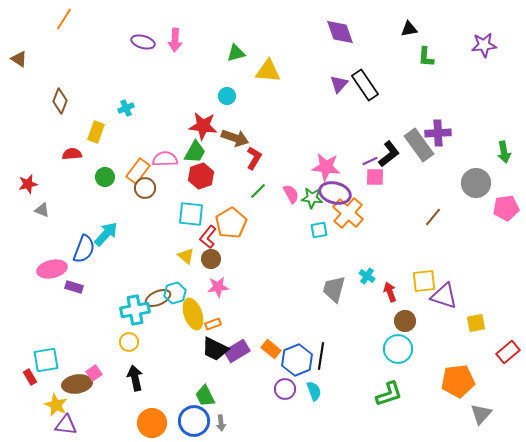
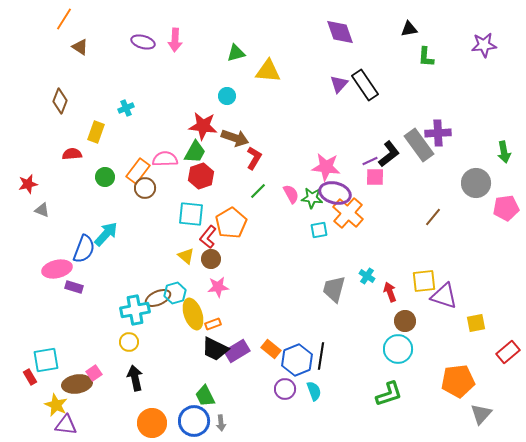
brown triangle at (19, 59): moved 61 px right, 12 px up
pink ellipse at (52, 269): moved 5 px right
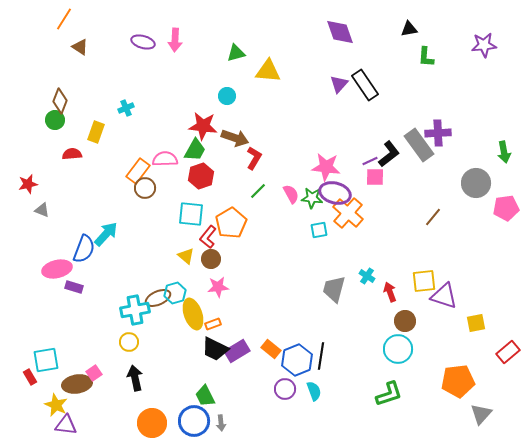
green trapezoid at (195, 152): moved 2 px up
green circle at (105, 177): moved 50 px left, 57 px up
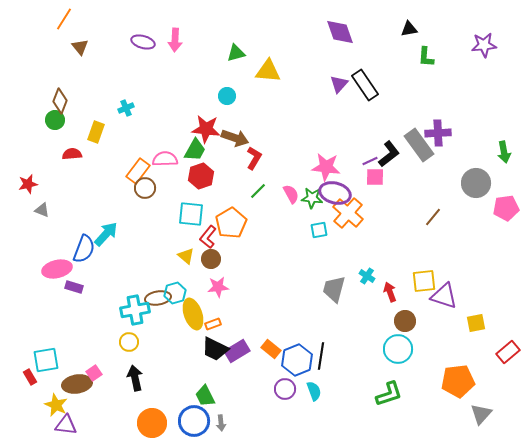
brown triangle at (80, 47): rotated 18 degrees clockwise
red star at (203, 126): moved 3 px right, 3 px down
brown ellipse at (158, 298): rotated 15 degrees clockwise
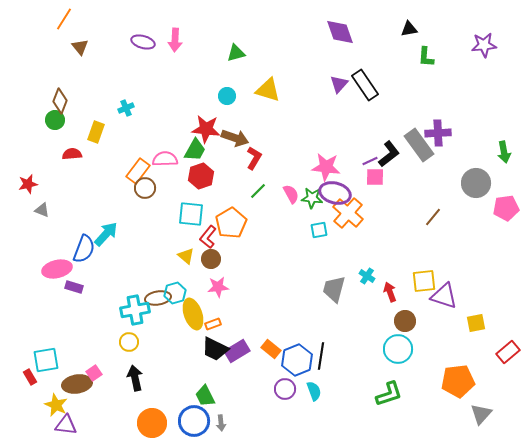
yellow triangle at (268, 71): moved 19 px down; rotated 12 degrees clockwise
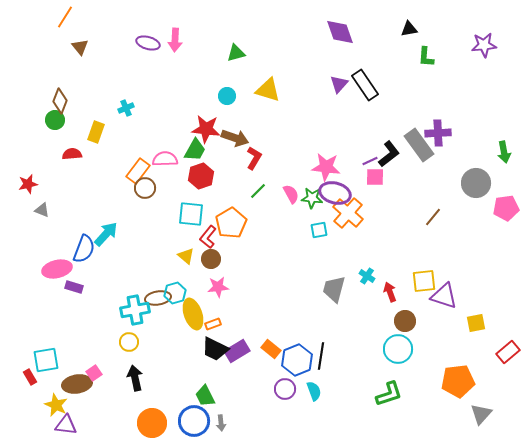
orange line at (64, 19): moved 1 px right, 2 px up
purple ellipse at (143, 42): moved 5 px right, 1 px down
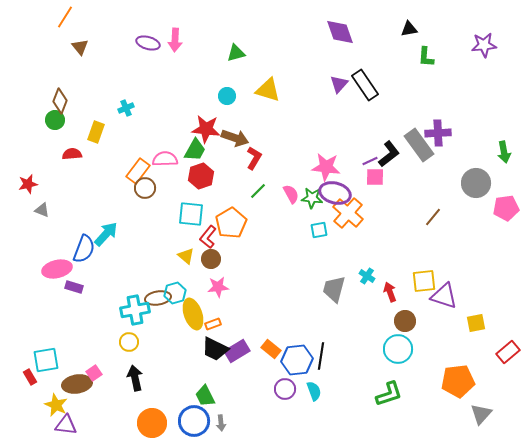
blue hexagon at (297, 360): rotated 16 degrees clockwise
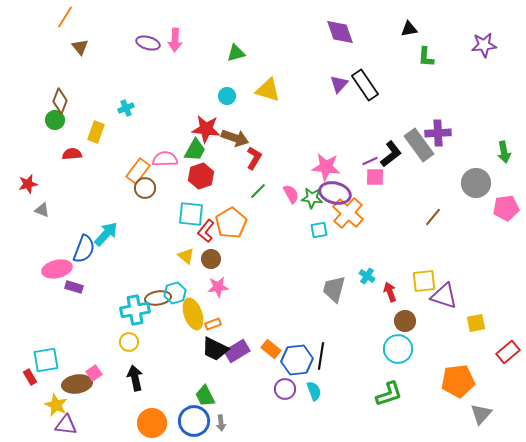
black L-shape at (389, 154): moved 2 px right
red L-shape at (208, 237): moved 2 px left, 6 px up
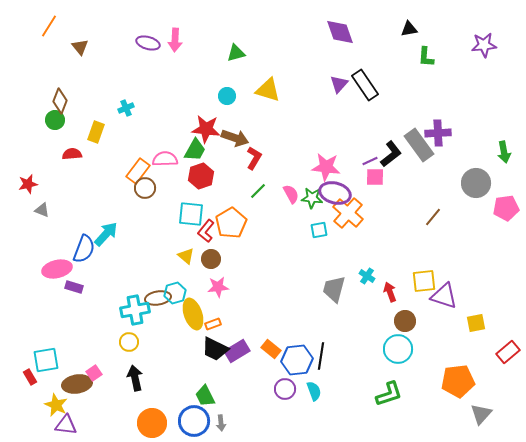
orange line at (65, 17): moved 16 px left, 9 px down
